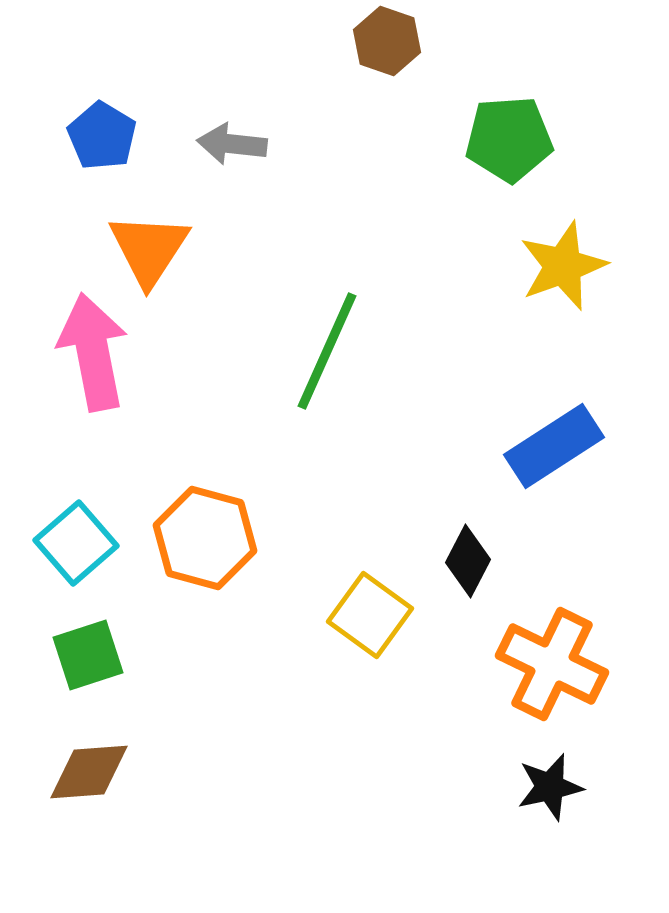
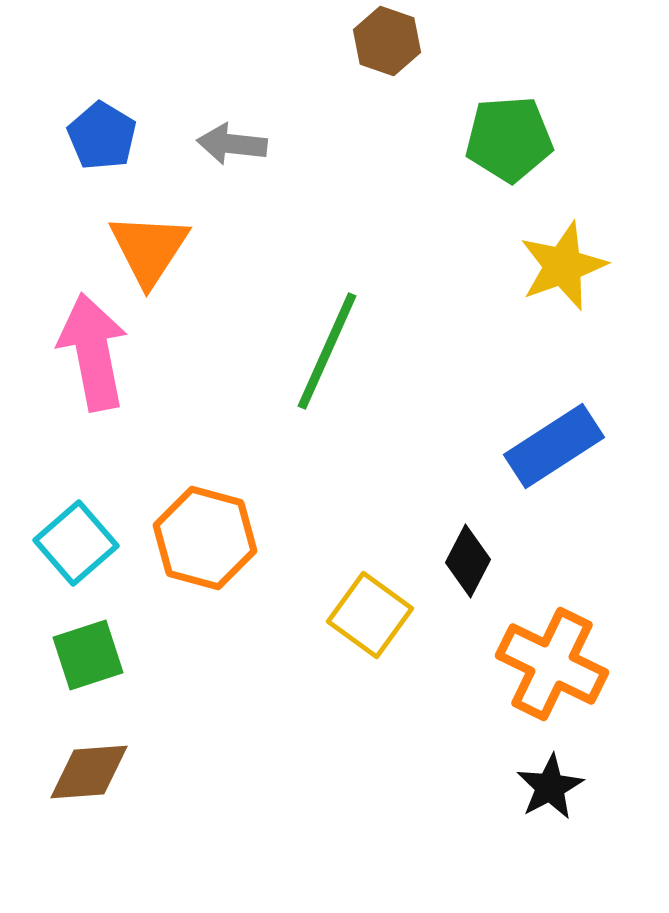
black star: rotated 16 degrees counterclockwise
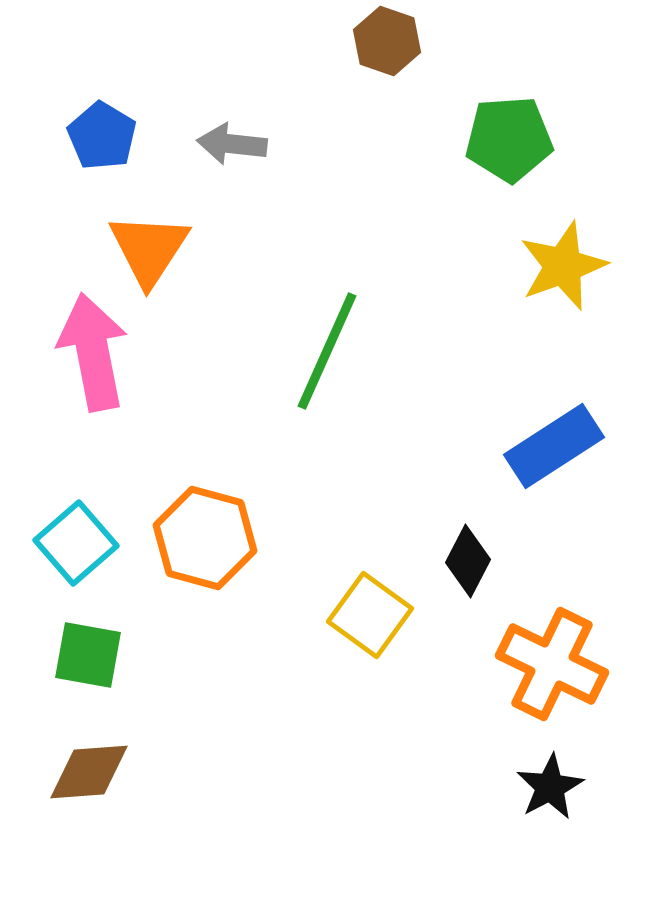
green square: rotated 28 degrees clockwise
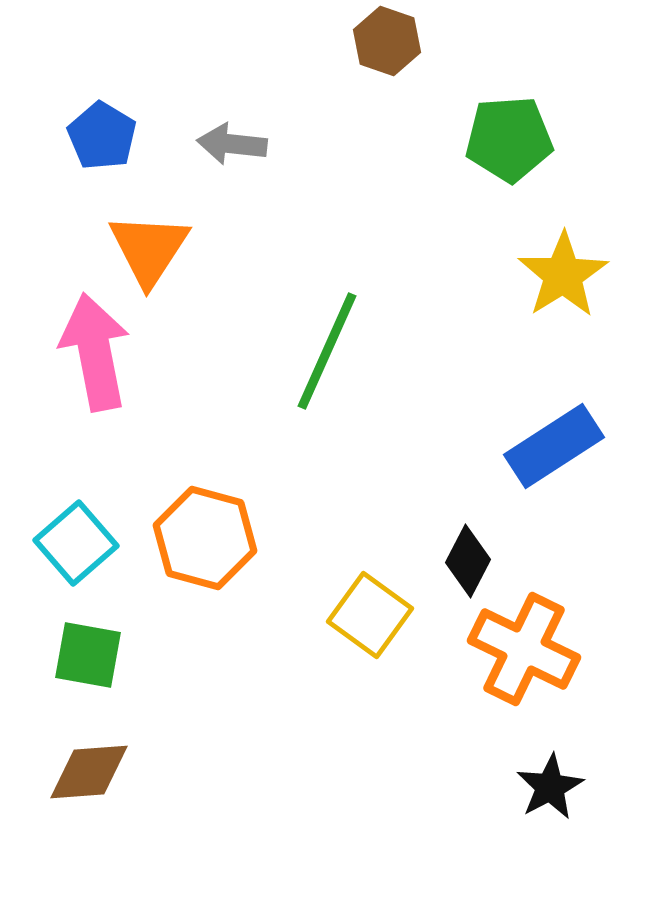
yellow star: moved 9 px down; rotated 12 degrees counterclockwise
pink arrow: moved 2 px right
orange cross: moved 28 px left, 15 px up
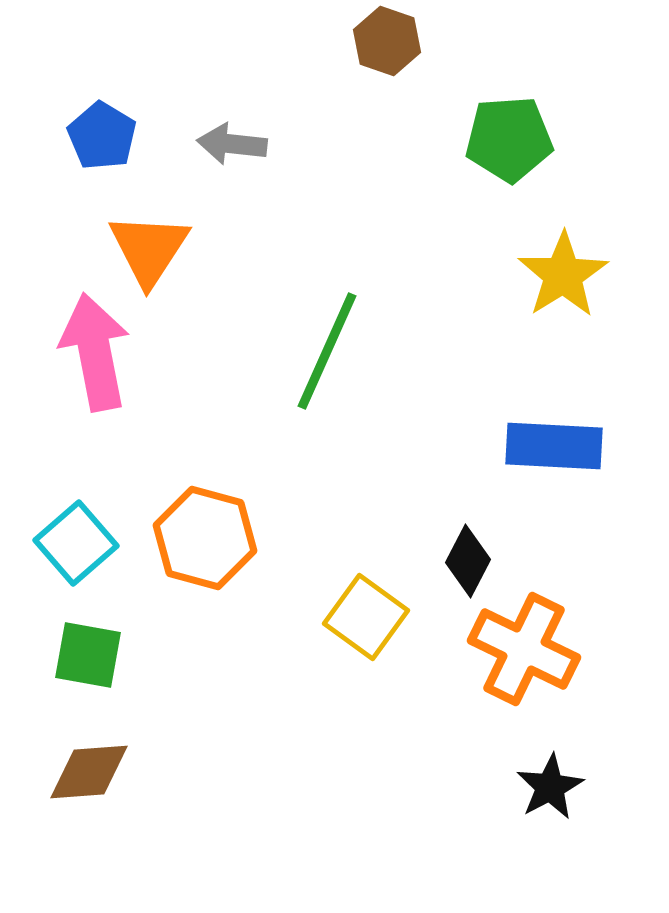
blue rectangle: rotated 36 degrees clockwise
yellow square: moved 4 px left, 2 px down
